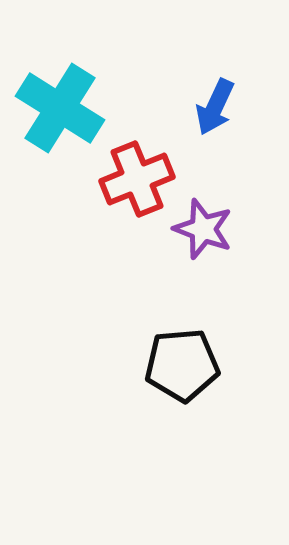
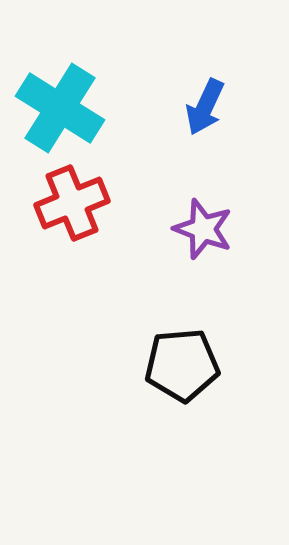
blue arrow: moved 10 px left
red cross: moved 65 px left, 24 px down
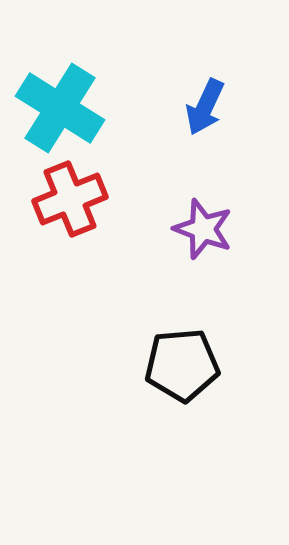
red cross: moved 2 px left, 4 px up
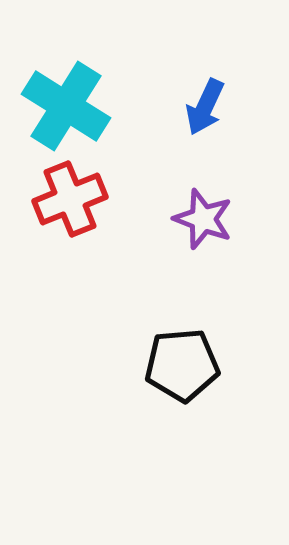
cyan cross: moved 6 px right, 2 px up
purple star: moved 10 px up
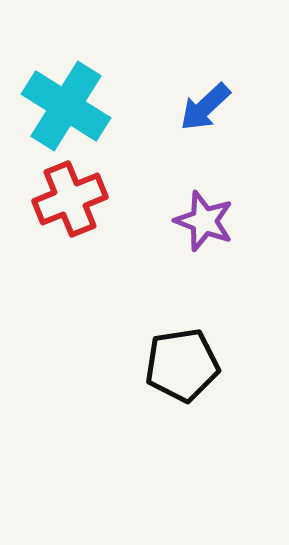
blue arrow: rotated 22 degrees clockwise
purple star: moved 1 px right, 2 px down
black pentagon: rotated 4 degrees counterclockwise
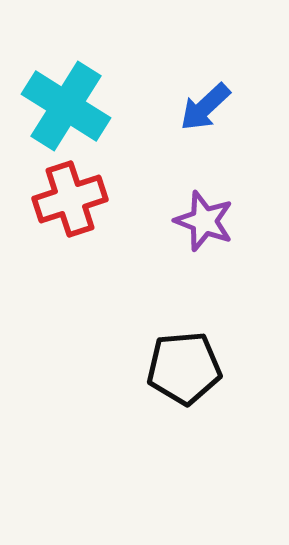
red cross: rotated 4 degrees clockwise
black pentagon: moved 2 px right, 3 px down; rotated 4 degrees clockwise
